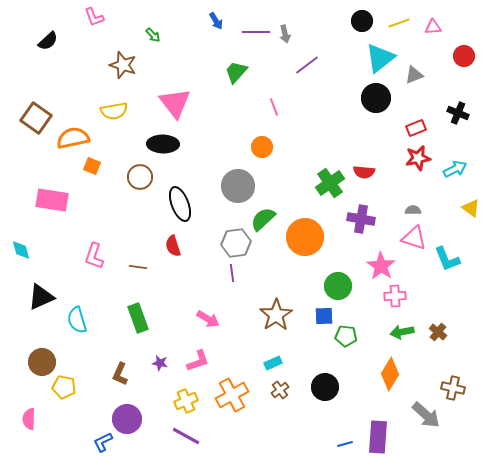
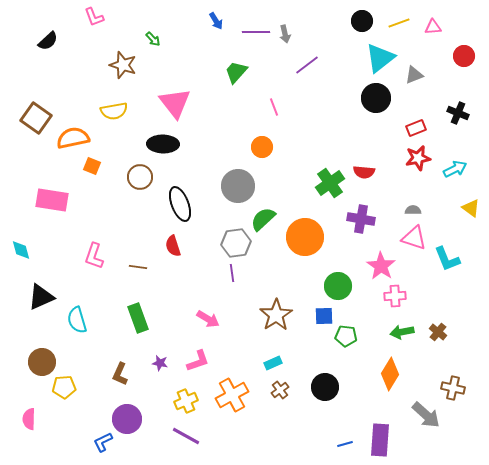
green arrow at (153, 35): moved 4 px down
yellow pentagon at (64, 387): rotated 15 degrees counterclockwise
purple rectangle at (378, 437): moved 2 px right, 3 px down
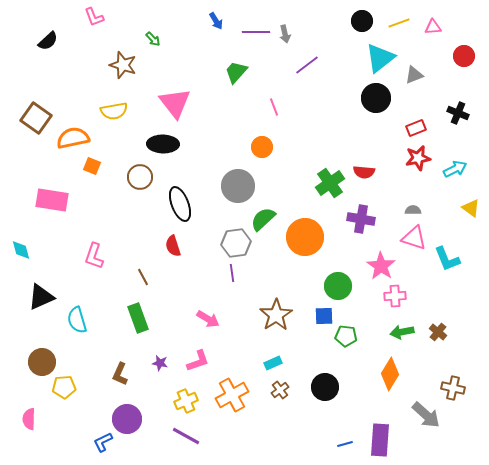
brown line at (138, 267): moved 5 px right, 10 px down; rotated 54 degrees clockwise
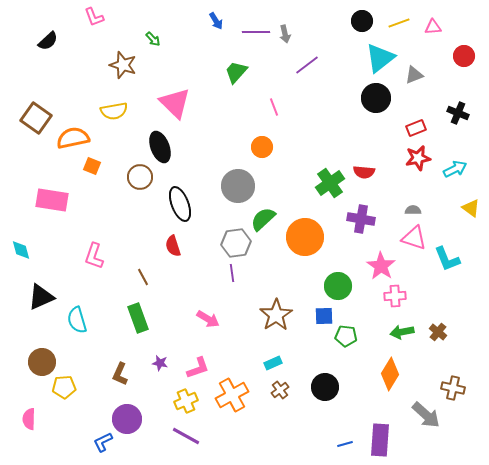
pink triangle at (175, 103): rotated 8 degrees counterclockwise
black ellipse at (163, 144): moved 3 px left, 3 px down; rotated 68 degrees clockwise
pink L-shape at (198, 361): moved 7 px down
